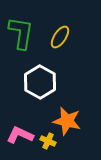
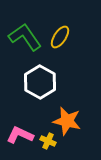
green L-shape: moved 4 px right, 4 px down; rotated 44 degrees counterclockwise
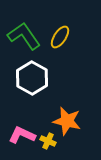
green L-shape: moved 1 px left, 1 px up
white hexagon: moved 8 px left, 4 px up
pink L-shape: moved 2 px right
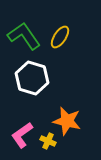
white hexagon: rotated 12 degrees counterclockwise
pink L-shape: rotated 60 degrees counterclockwise
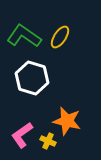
green L-shape: rotated 20 degrees counterclockwise
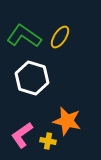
yellow cross: rotated 14 degrees counterclockwise
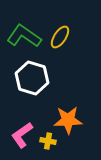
orange star: moved 1 px right, 1 px up; rotated 16 degrees counterclockwise
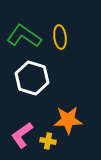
yellow ellipse: rotated 40 degrees counterclockwise
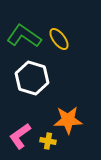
yellow ellipse: moved 1 px left, 2 px down; rotated 30 degrees counterclockwise
pink L-shape: moved 2 px left, 1 px down
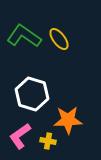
white hexagon: moved 16 px down
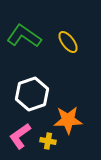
yellow ellipse: moved 9 px right, 3 px down
white hexagon: rotated 24 degrees clockwise
